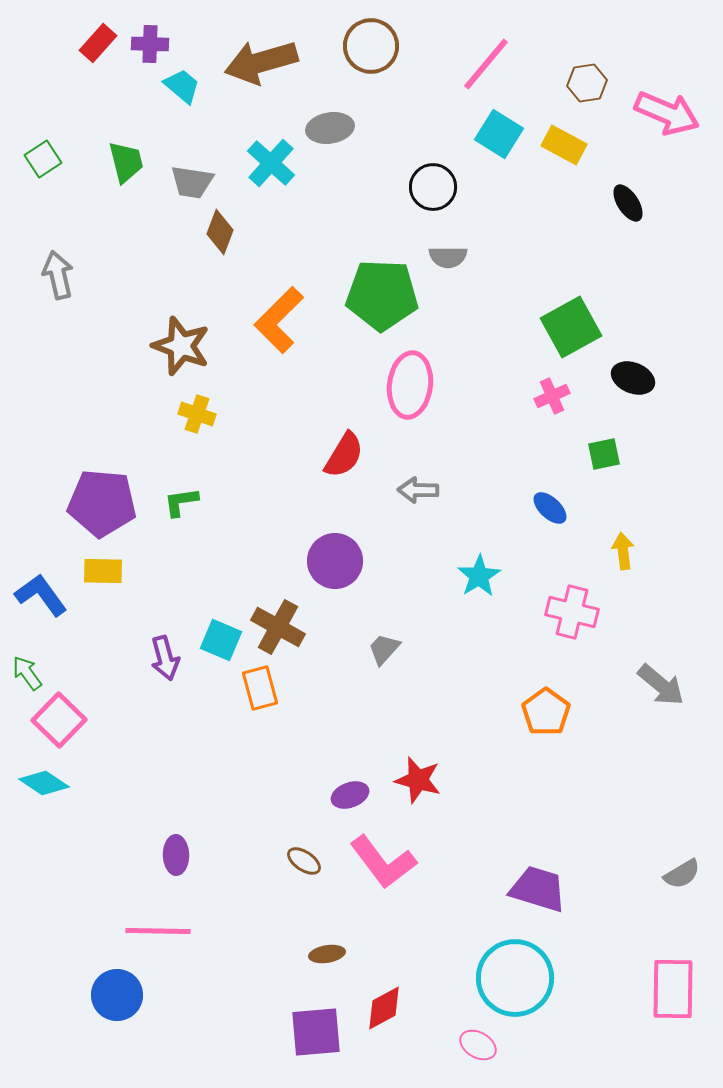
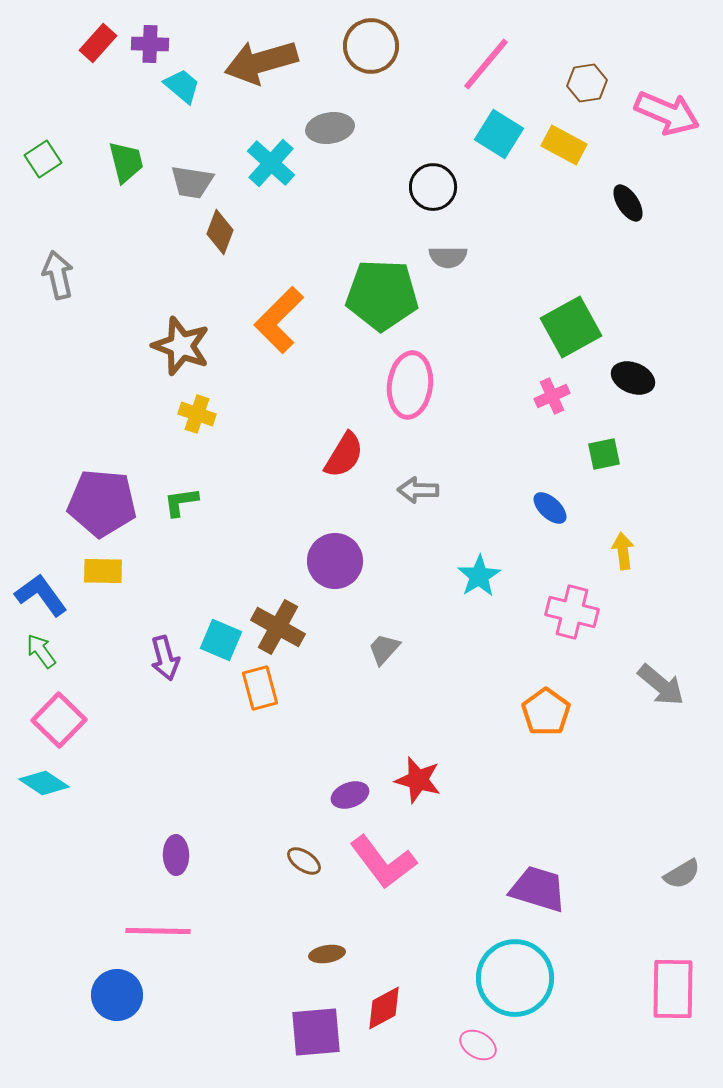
green arrow at (27, 673): moved 14 px right, 22 px up
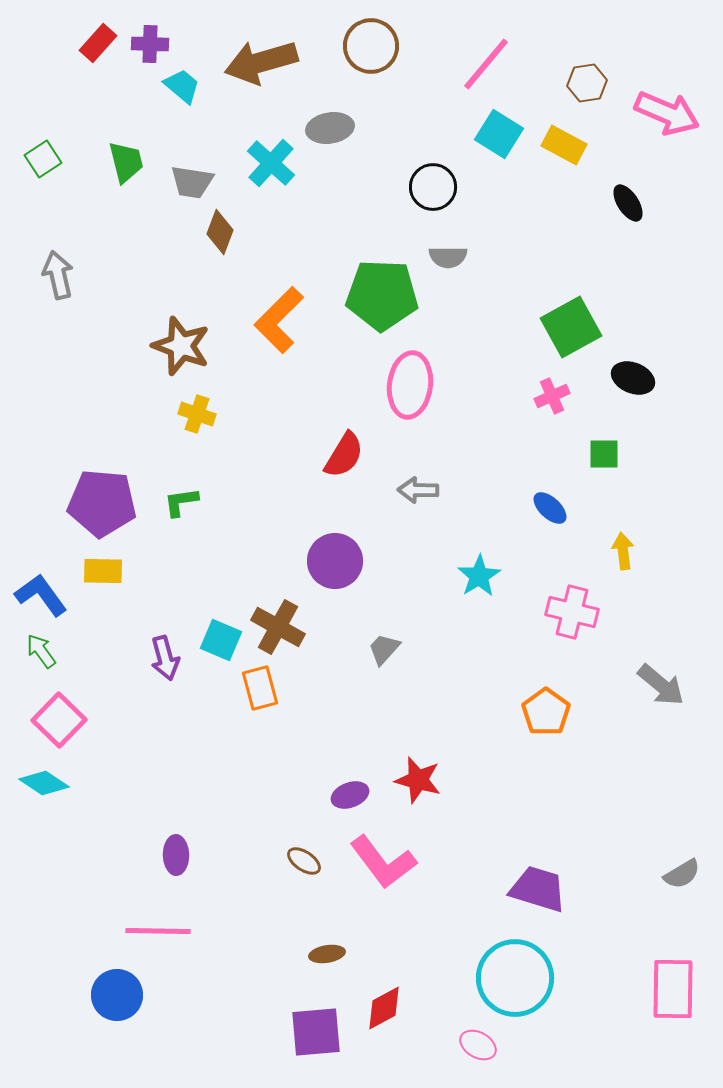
green square at (604, 454): rotated 12 degrees clockwise
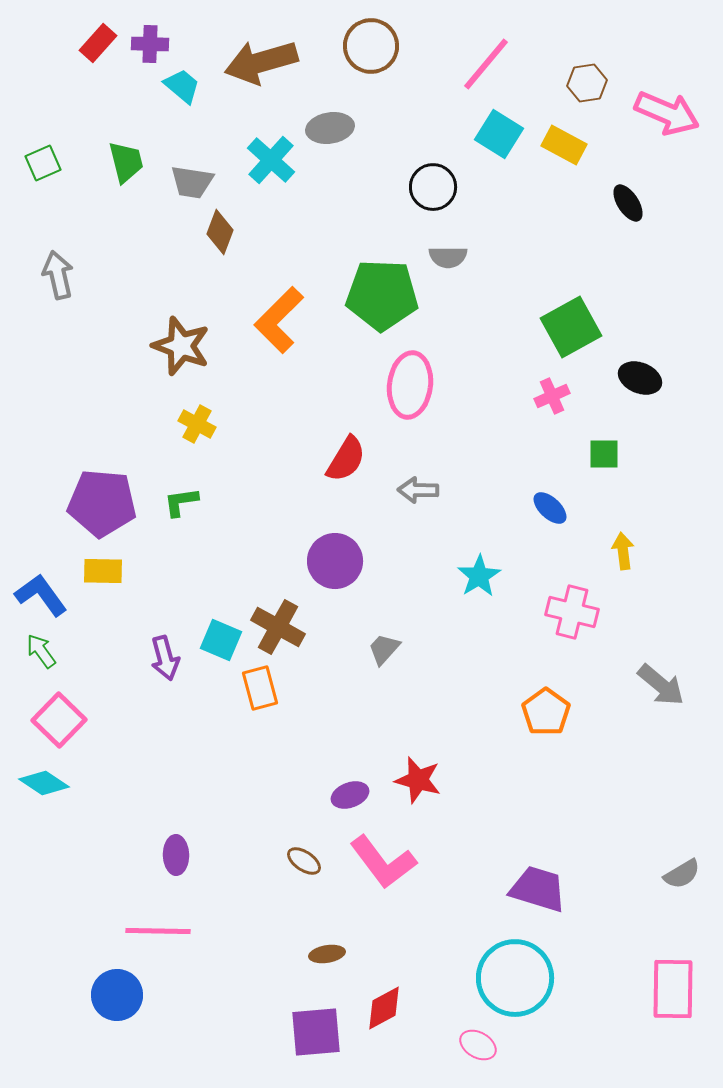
green square at (43, 159): moved 4 px down; rotated 9 degrees clockwise
cyan cross at (271, 163): moved 3 px up
black ellipse at (633, 378): moved 7 px right
yellow cross at (197, 414): moved 10 px down; rotated 9 degrees clockwise
red semicircle at (344, 455): moved 2 px right, 4 px down
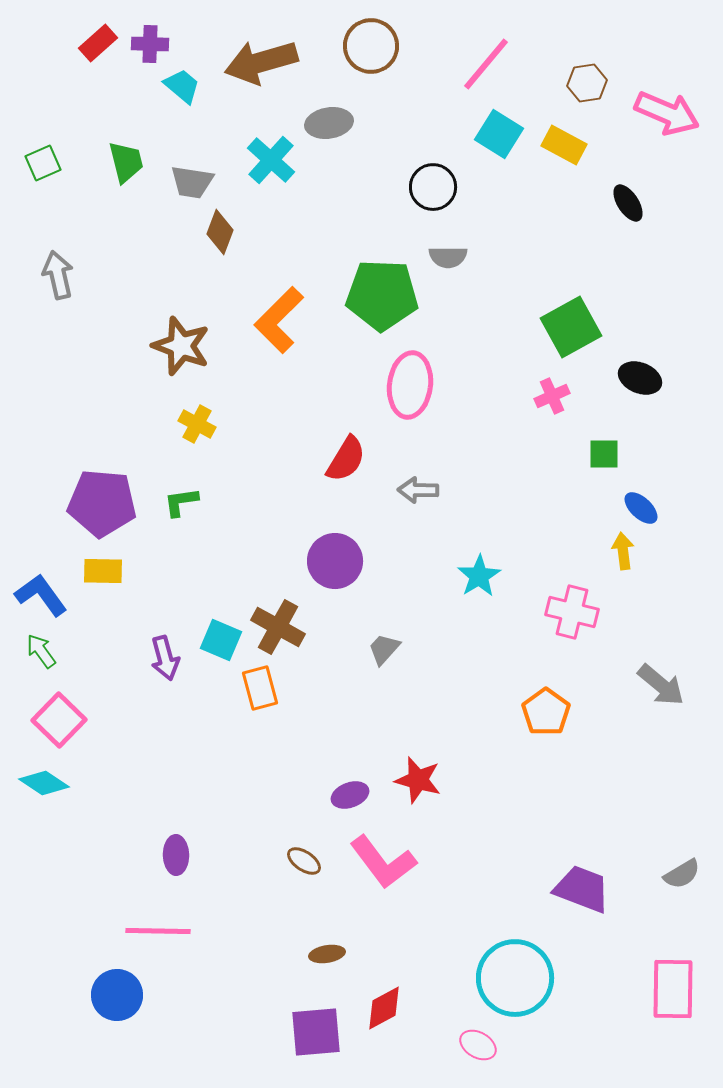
red rectangle at (98, 43): rotated 6 degrees clockwise
gray ellipse at (330, 128): moved 1 px left, 5 px up
blue ellipse at (550, 508): moved 91 px right
purple trapezoid at (538, 889): moved 44 px right; rotated 4 degrees clockwise
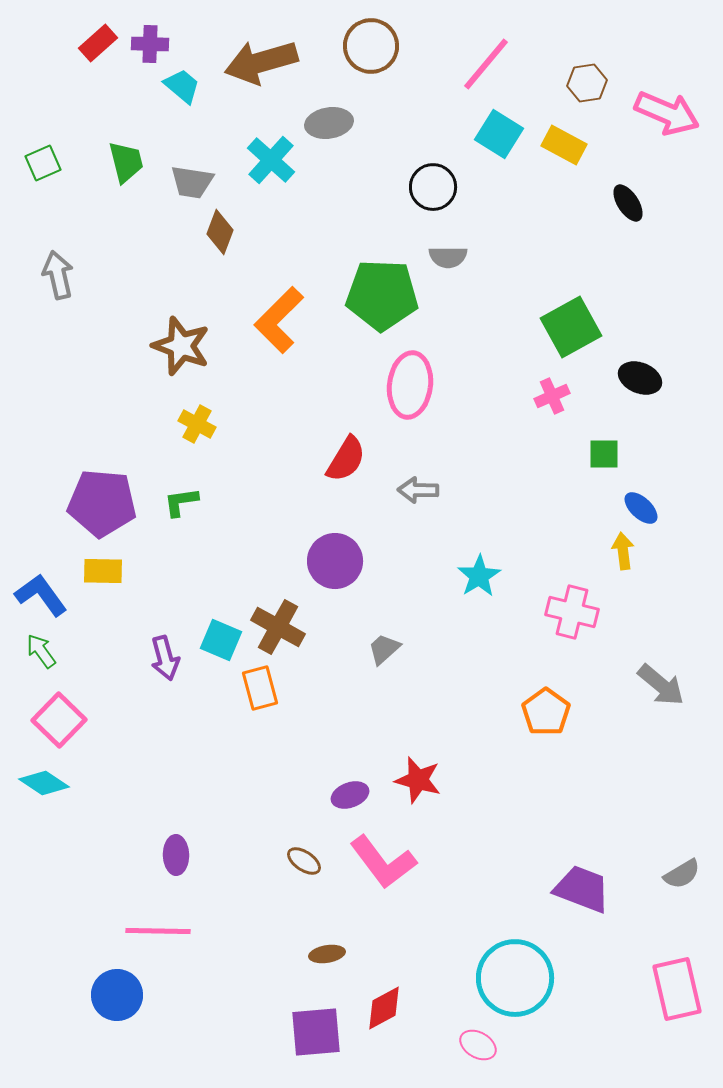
gray trapezoid at (384, 649): rotated 6 degrees clockwise
pink rectangle at (673, 989): moved 4 px right; rotated 14 degrees counterclockwise
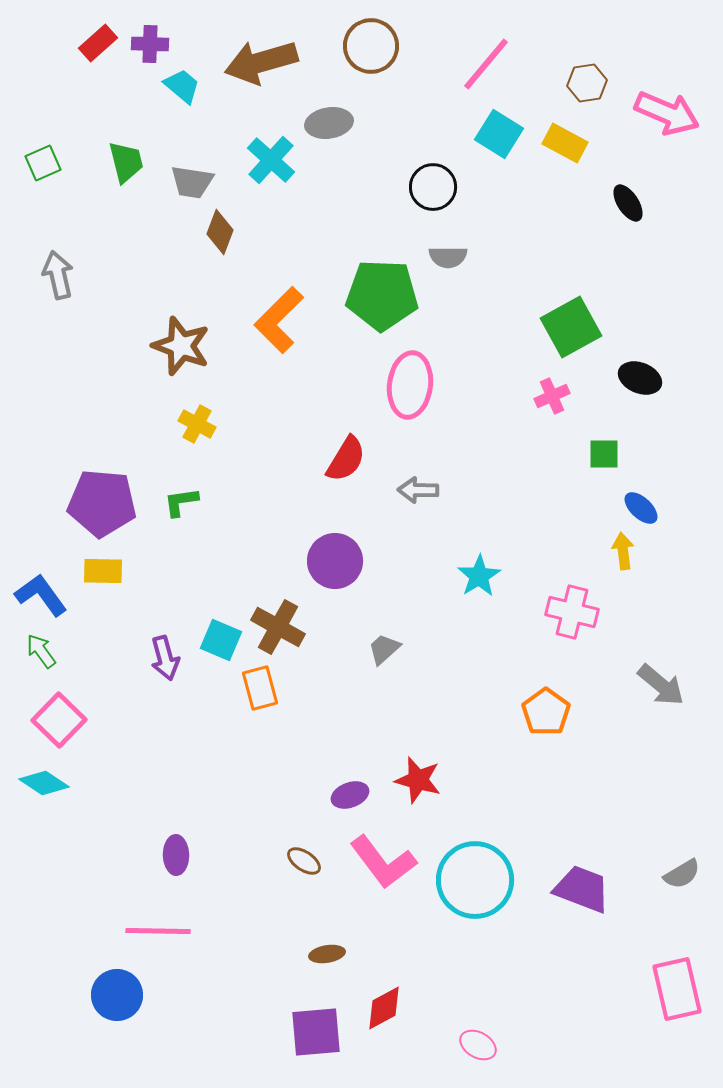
yellow rectangle at (564, 145): moved 1 px right, 2 px up
cyan circle at (515, 978): moved 40 px left, 98 px up
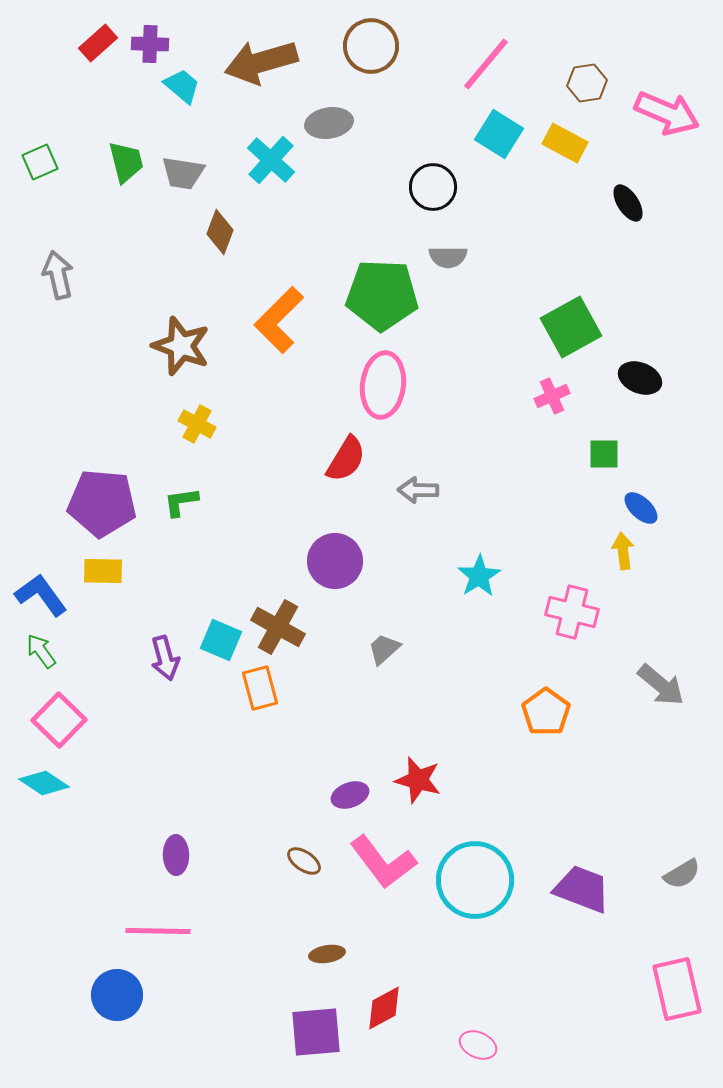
green square at (43, 163): moved 3 px left, 1 px up
gray trapezoid at (192, 182): moved 9 px left, 9 px up
pink ellipse at (410, 385): moved 27 px left
pink ellipse at (478, 1045): rotated 6 degrees counterclockwise
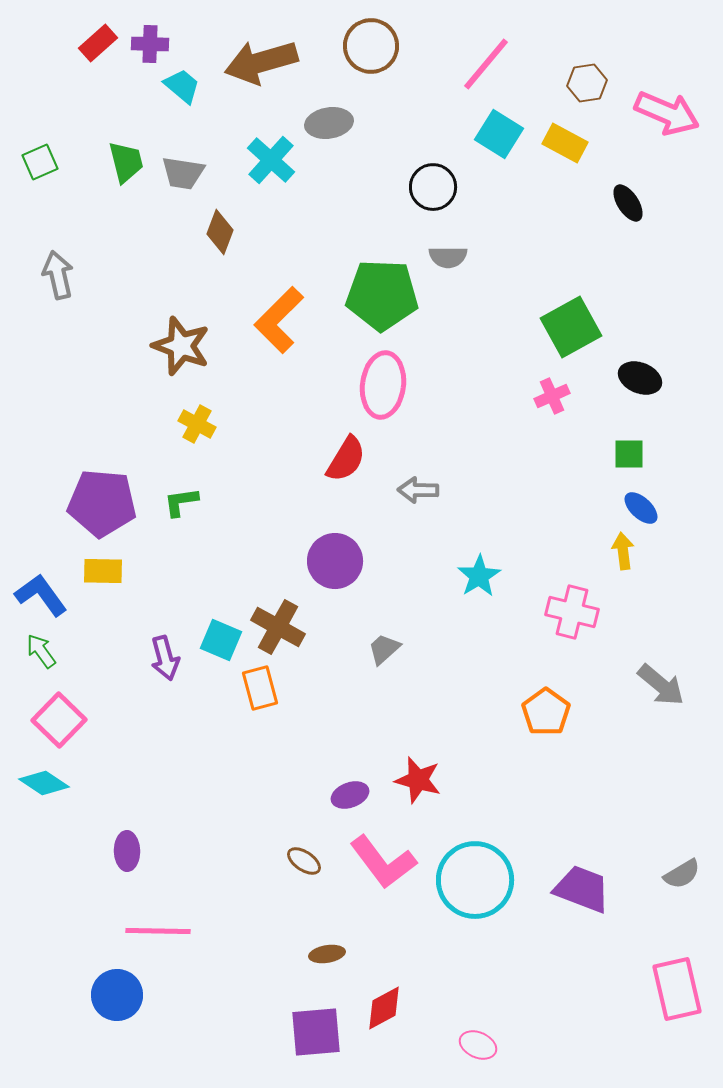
green square at (604, 454): moved 25 px right
purple ellipse at (176, 855): moved 49 px left, 4 px up
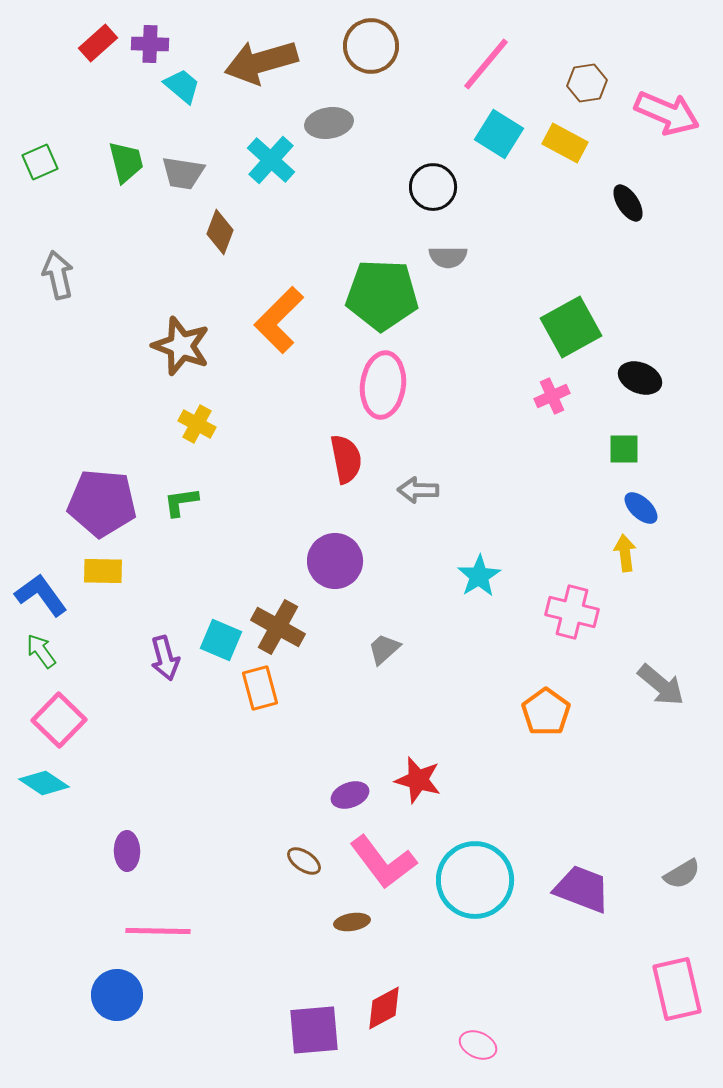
green square at (629, 454): moved 5 px left, 5 px up
red semicircle at (346, 459): rotated 42 degrees counterclockwise
yellow arrow at (623, 551): moved 2 px right, 2 px down
brown ellipse at (327, 954): moved 25 px right, 32 px up
purple square at (316, 1032): moved 2 px left, 2 px up
